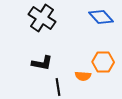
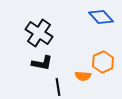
black cross: moved 3 px left, 15 px down
orange hexagon: rotated 25 degrees counterclockwise
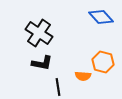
orange hexagon: rotated 20 degrees counterclockwise
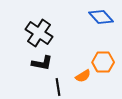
orange hexagon: rotated 15 degrees counterclockwise
orange semicircle: rotated 35 degrees counterclockwise
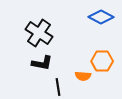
blue diamond: rotated 20 degrees counterclockwise
orange hexagon: moved 1 px left, 1 px up
orange semicircle: rotated 35 degrees clockwise
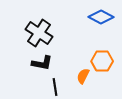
orange semicircle: rotated 112 degrees clockwise
black line: moved 3 px left
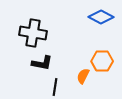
black cross: moved 6 px left; rotated 24 degrees counterclockwise
black line: rotated 18 degrees clockwise
